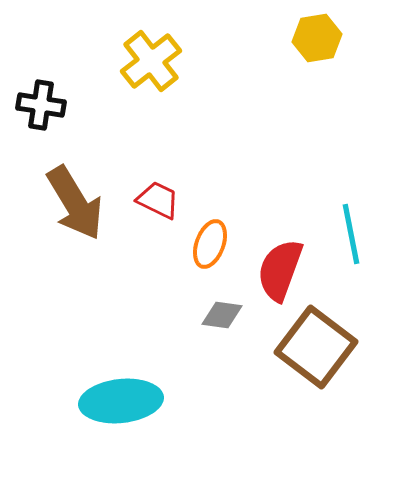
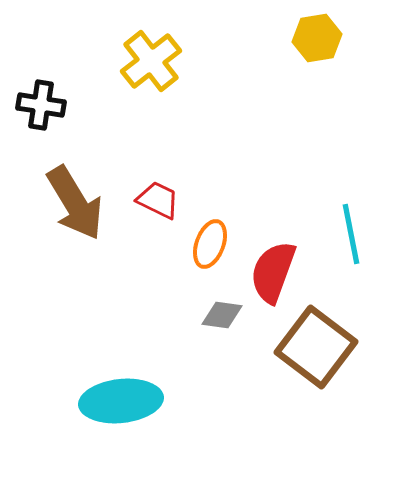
red semicircle: moved 7 px left, 2 px down
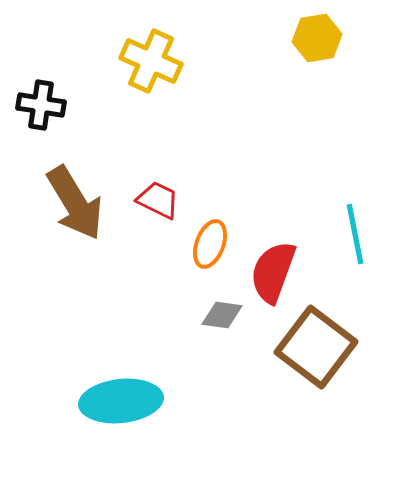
yellow cross: rotated 28 degrees counterclockwise
cyan line: moved 4 px right
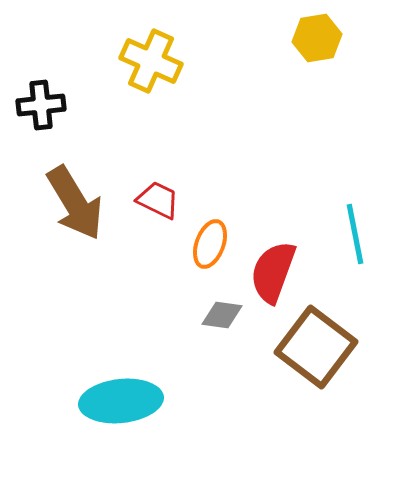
black cross: rotated 15 degrees counterclockwise
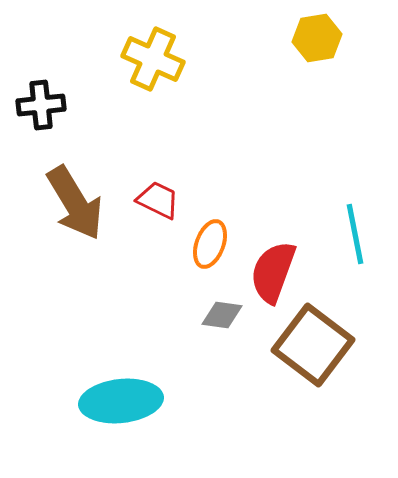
yellow cross: moved 2 px right, 2 px up
brown square: moved 3 px left, 2 px up
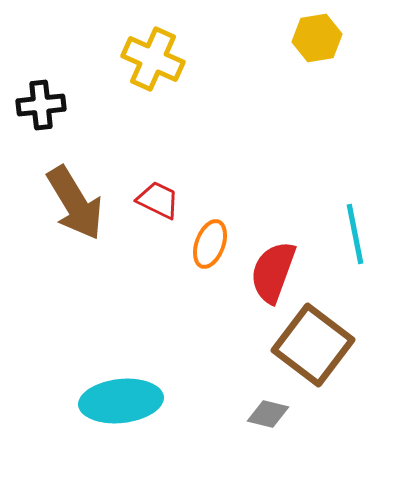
gray diamond: moved 46 px right, 99 px down; rotated 6 degrees clockwise
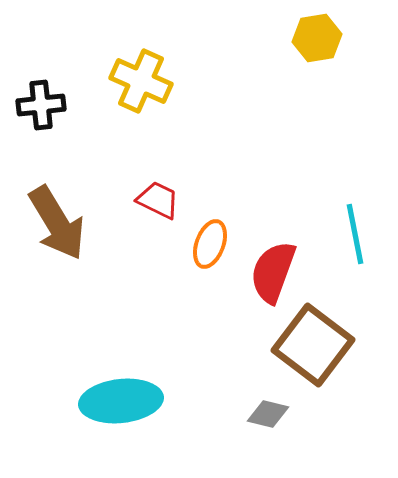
yellow cross: moved 12 px left, 22 px down
brown arrow: moved 18 px left, 20 px down
